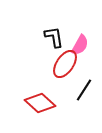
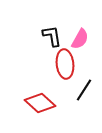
black L-shape: moved 2 px left, 1 px up
pink semicircle: moved 6 px up
red ellipse: rotated 40 degrees counterclockwise
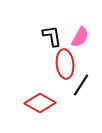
pink semicircle: moved 2 px up
black line: moved 3 px left, 5 px up
red diamond: rotated 12 degrees counterclockwise
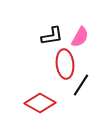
black L-shape: rotated 90 degrees clockwise
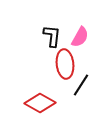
black L-shape: rotated 75 degrees counterclockwise
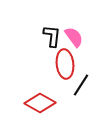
pink semicircle: moved 6 px left; rotated 65 degrees counterclockwise
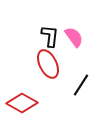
black L-shape: moved 2 px left
red ellipse: moved 17 px left; rotated 20 degrees counterclockwise
red diamond: moved 18 px left
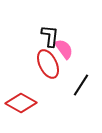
pink semicircle: moved 10 px left, 12 px down
red diamond: moved 1 px left
